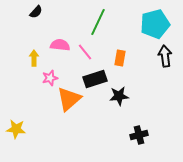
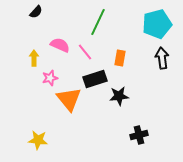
cyan pentagon: moved 2 px right
pink semicircle: rotated 18 degrees clockwise
black arrow: moved 3 px left, 2 px down
orange triangle: rotated 28 degrees counterclockwise
yellow star: moved 22 px right, 11 px down
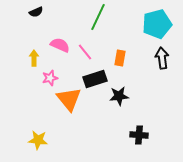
black semicircle: rotated 24 degrees clockwise
green line: moved 5 px up
black cross: rotated 18 degrees clockwise
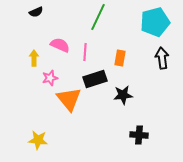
cyan pentagon: moved 2 px left, 2 px up
pink line: rotated 42 degrees clockwise
black star: moved 4 px right, 1 px up
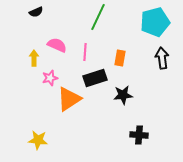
pink semicircle: moved 3 px left
black rectangle: moved 1 px up
orange triangle: rotated 36 degrees clockwise
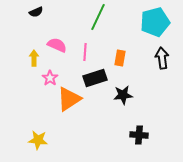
pink star: rotated 21 degrees counterclockwise
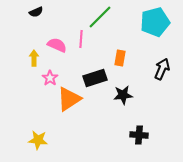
green line: moved 2 px right; rotated 20 degrees clockwise
pink line: moved 4 px left, 13 px up
black arrow: moved 11 px down; rotated 30 degrees clockwise
